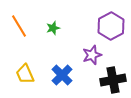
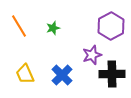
black cross: moved 1 px left, 6 px up; rotated 10 degrees clockwise
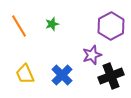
green star: moved 1 px left, 4 px up
black cross: moved 1 px left, 2 px down; rotated 20 degrees counterclockwise
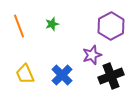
orange line: rotated 10 degrees clockwise
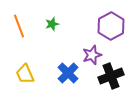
blue cross: moved 6 px right, 2 px up
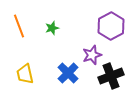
green star: moved 4 px down
yellow trapezoid: rotated 10 degrees clockwise
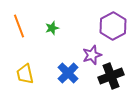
purple hexagon: moved 2 px right
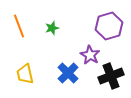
purple hexagon: moved 4 px left; rotated 12 degrees clockwise
purple star: moved 2 px left; rotated 24 degrees counterclockwise
